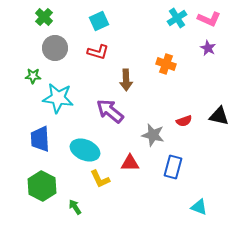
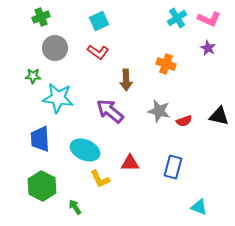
green cross: moved 3 px left; rotated 24 degrees clockwise
red L-shape: rotated 20 degrees clockwise
gray star: moved 6 px right, 24 px up
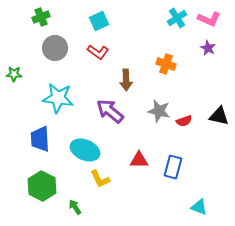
green star: moved 19 px left, 2 px up
red triangle: moved 9 px right, 3 px up
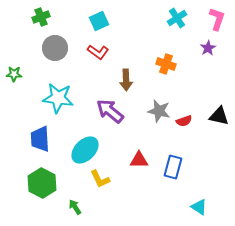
pink L-shape: moved 8 px right; rotated 95 degrees counterclockwise
purple star: rotated 14 degrees clockwise
cyan ellipse: rotated 68 degrees counterclockwise
green hexagon: moved 3 px up
cyan triangle: rotated 12 degrees clockwise
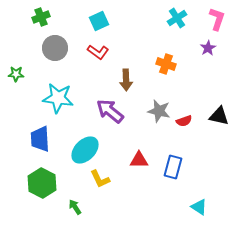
green star: moved 2 px right
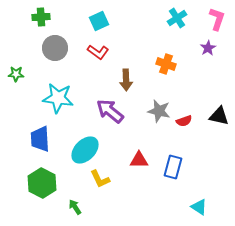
green cross: rotated 18 degrees clockwise
